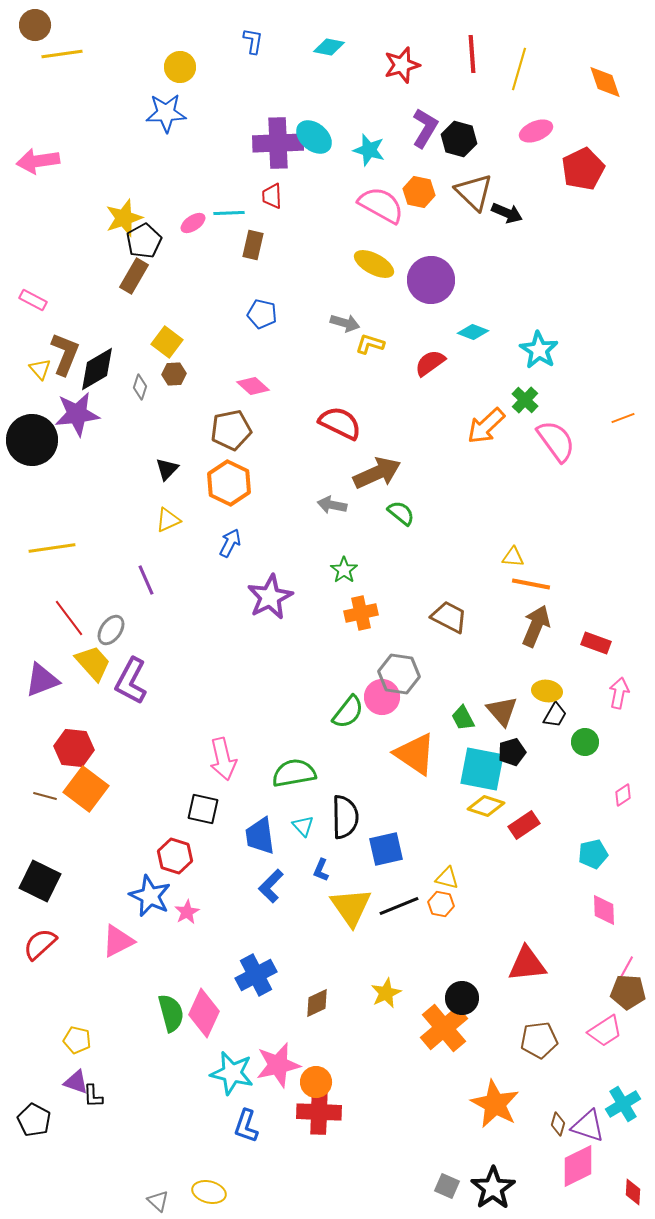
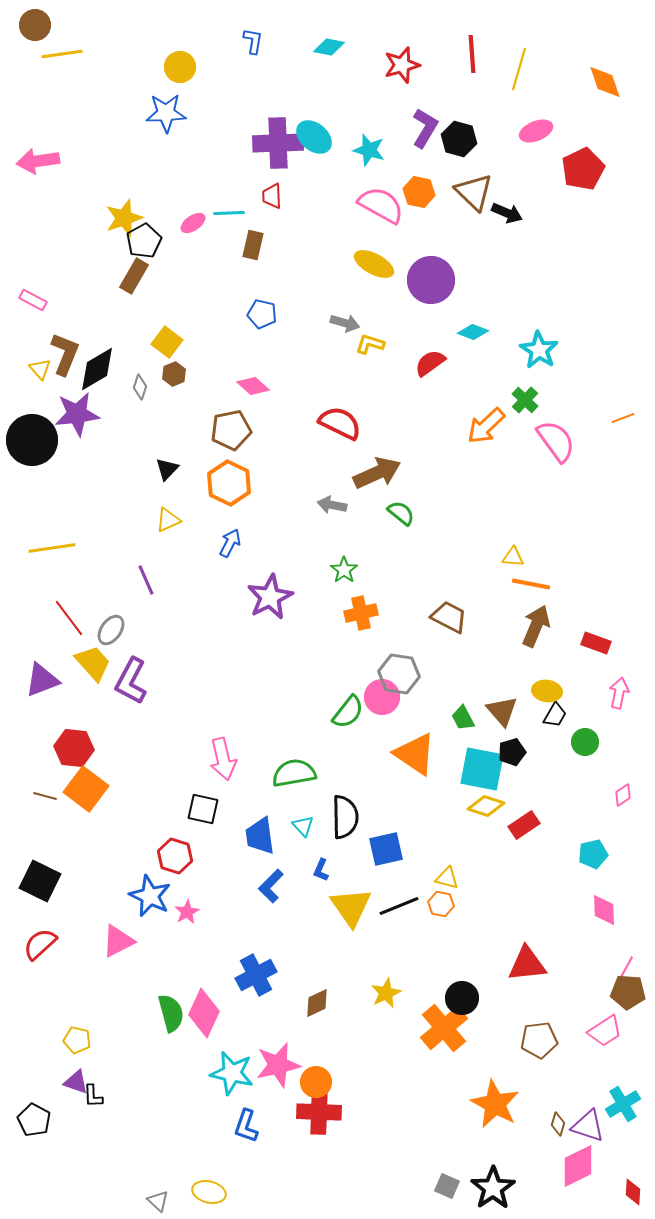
brown hexagon at (174, 374): rotated 20 degrees counterclockwise
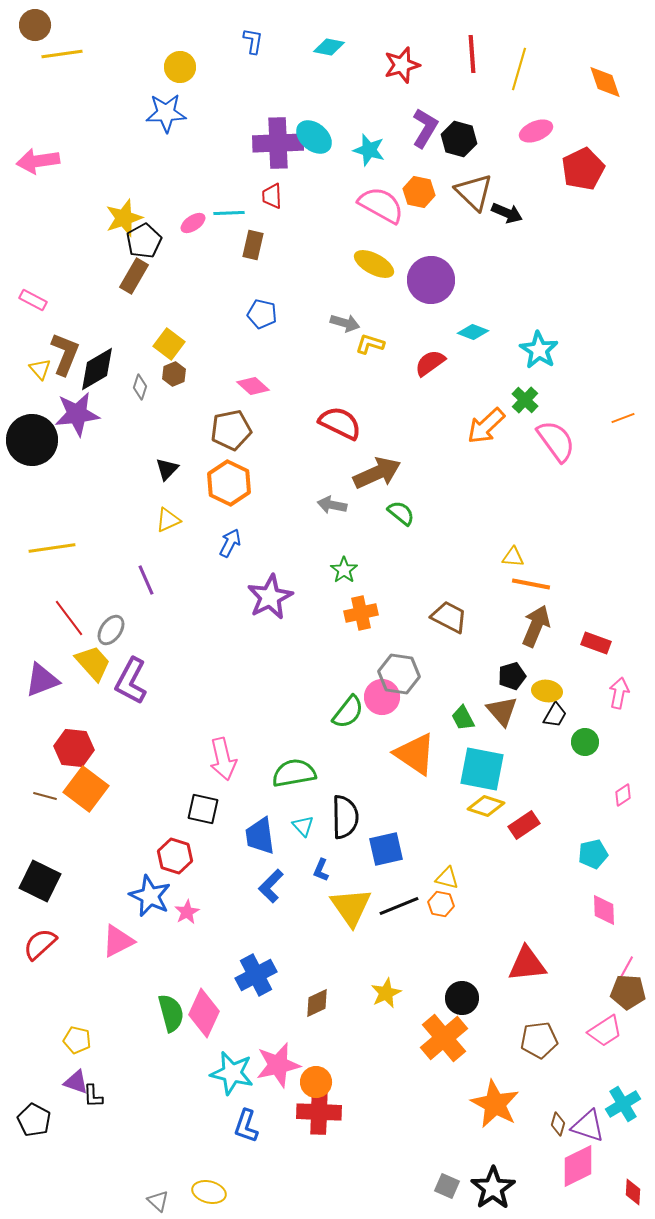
yellow square at (167, 342): moved 2 px right, 2 px down
black pentagon at (512, 752): moved 76 px up
orange cross at (444, 1028): moved 10 px down
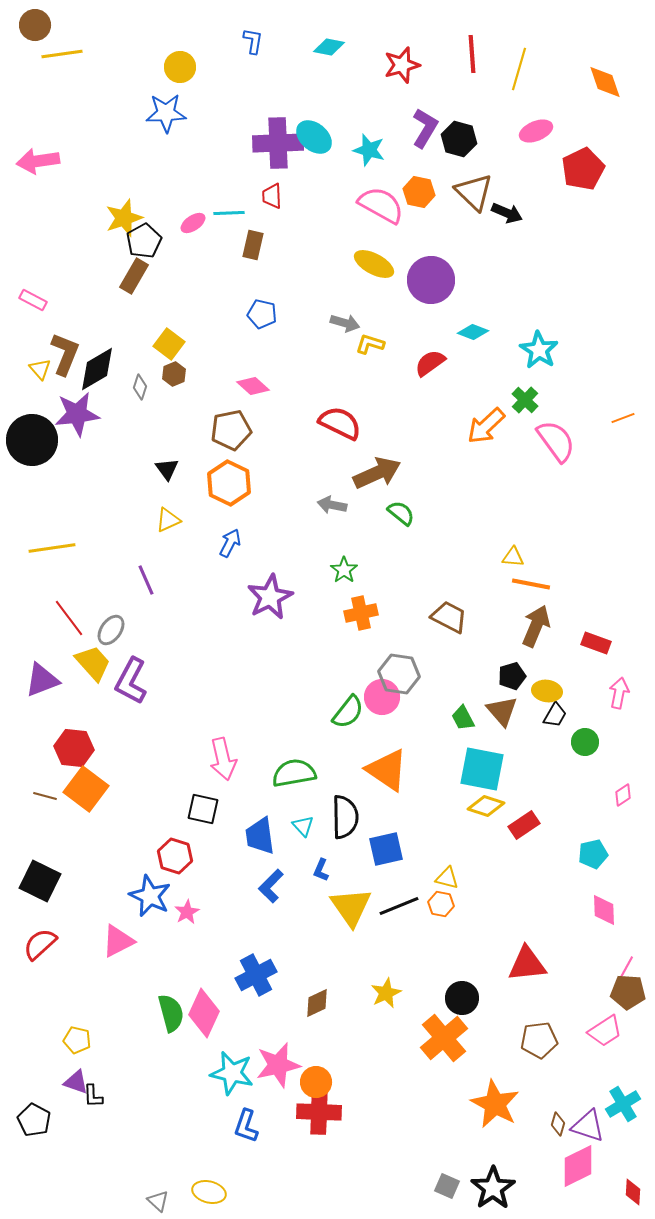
black triangle at (167, 469): rotated 20 degrees counterclockwise
orange triangle at (415, 754): moved 28 px left, 16 px down
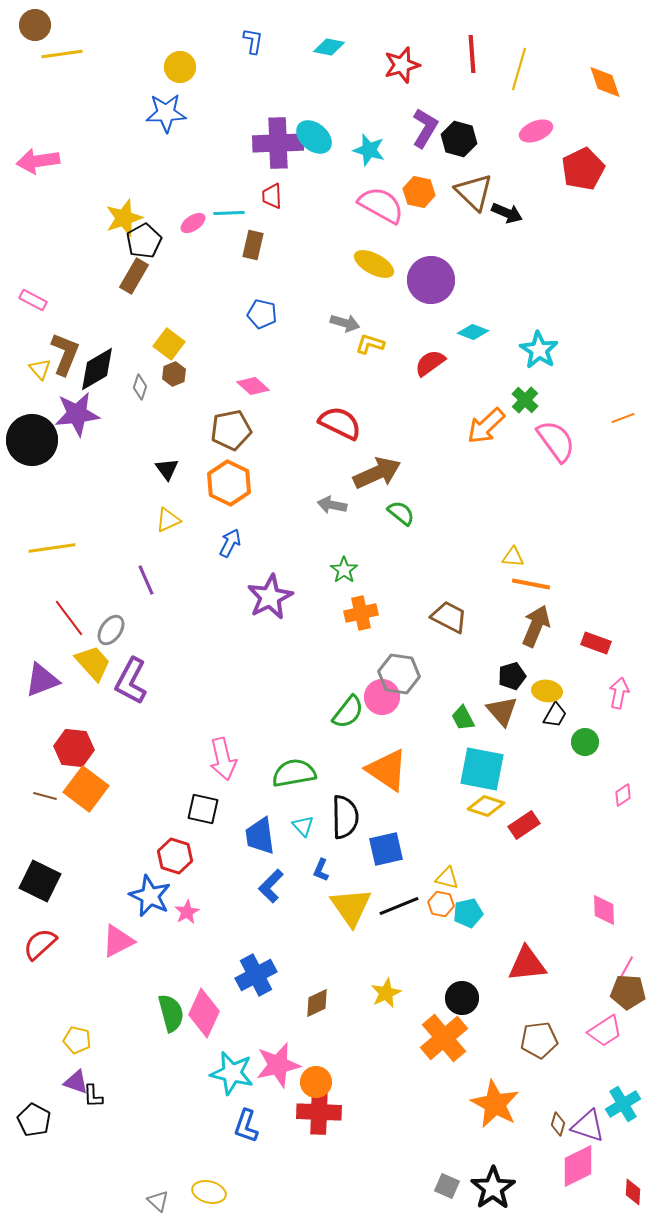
cyan pentagon at (593, 854): moved 125 px left, 59 px down
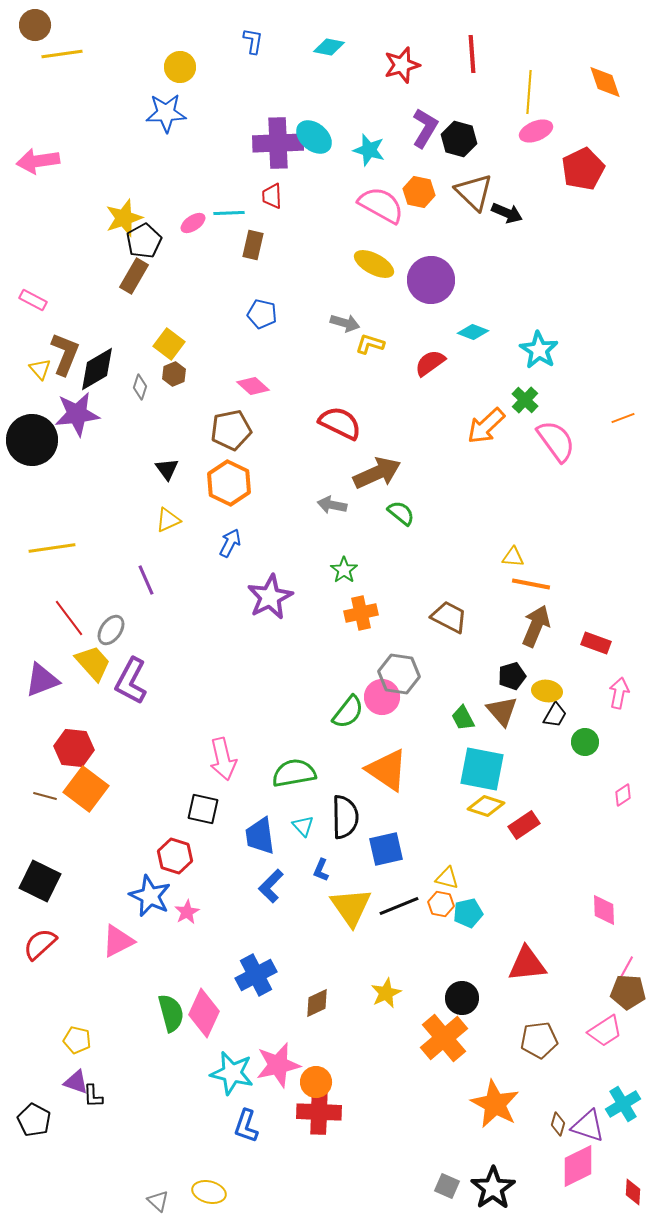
yellow line at (519, 69): moved 10 px right, 23 px down; rotated 12 degrees counterclockwise
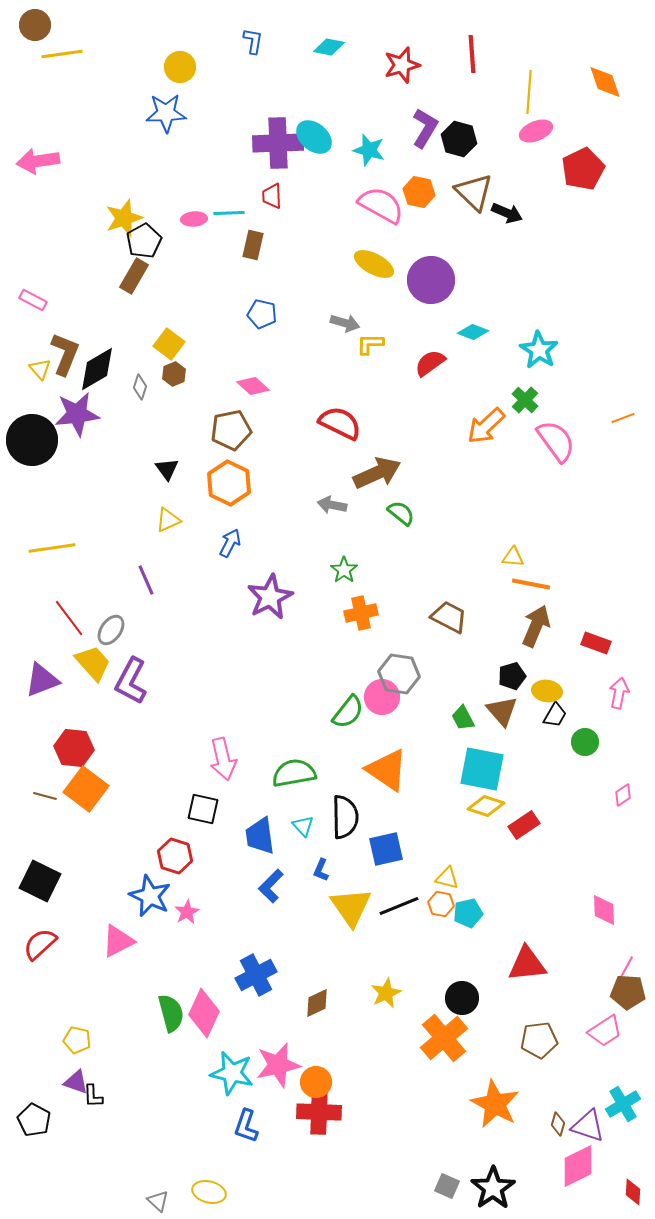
pink ellipse at (193, 223): moved 1 px right, 4 px up; rotated 30 degrees clockwise
yellow L-shape at (370, 344): rotated 16 degrees counterclockwise
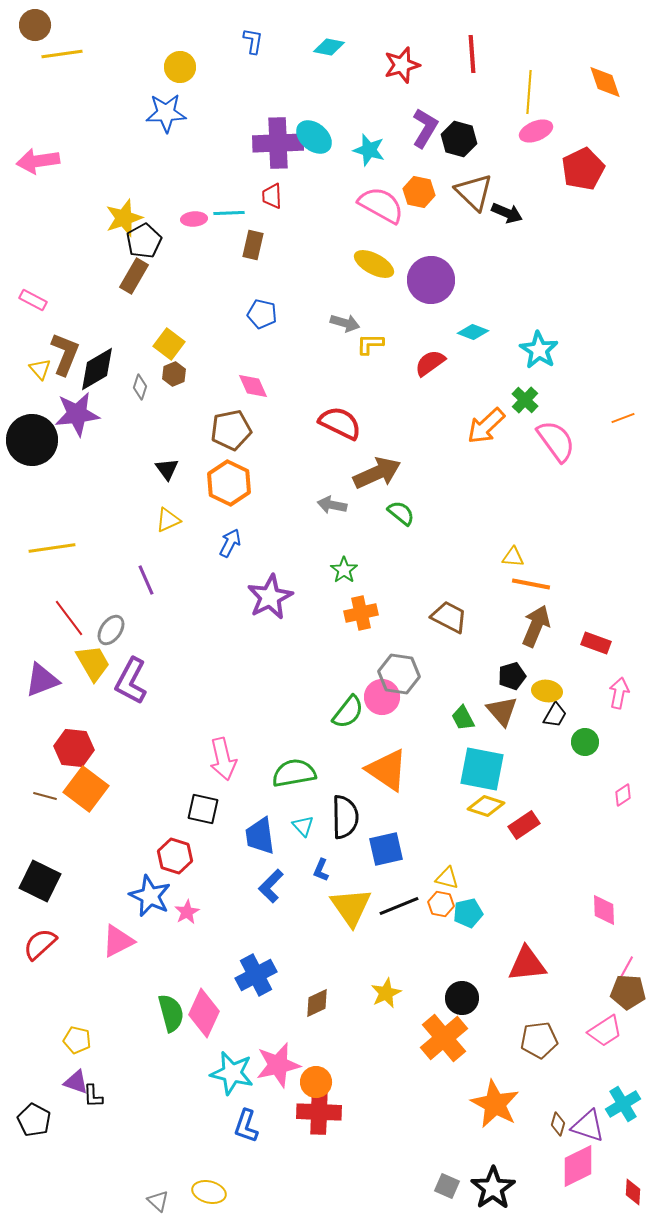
pink diamond at (253, 386): rotated 24 degrees clockwise
yellow trapezoid at (93, 663): rotated 12 degrees clockwise
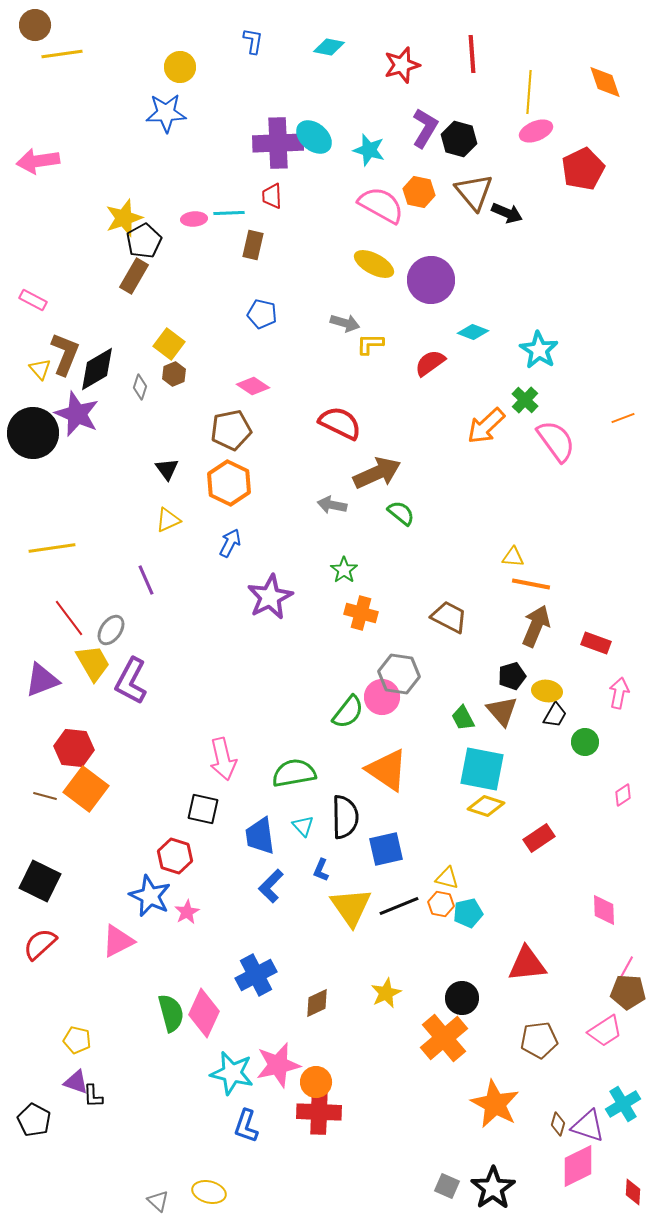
brown triangle at (474, 192): rotated 6 degrees clockwise
pink diamond at (253, 386): rotated 32 degrees counterclockwise
purple star at (77, 414): rotated 30 degrees clockwise
black circle at (32, 440): moved 1 px right, 7 px up
orange cross at (361, 613): rotated 28 degrees clockwise
red rectangle at (524, 825): moved 15 px right, 13 px down
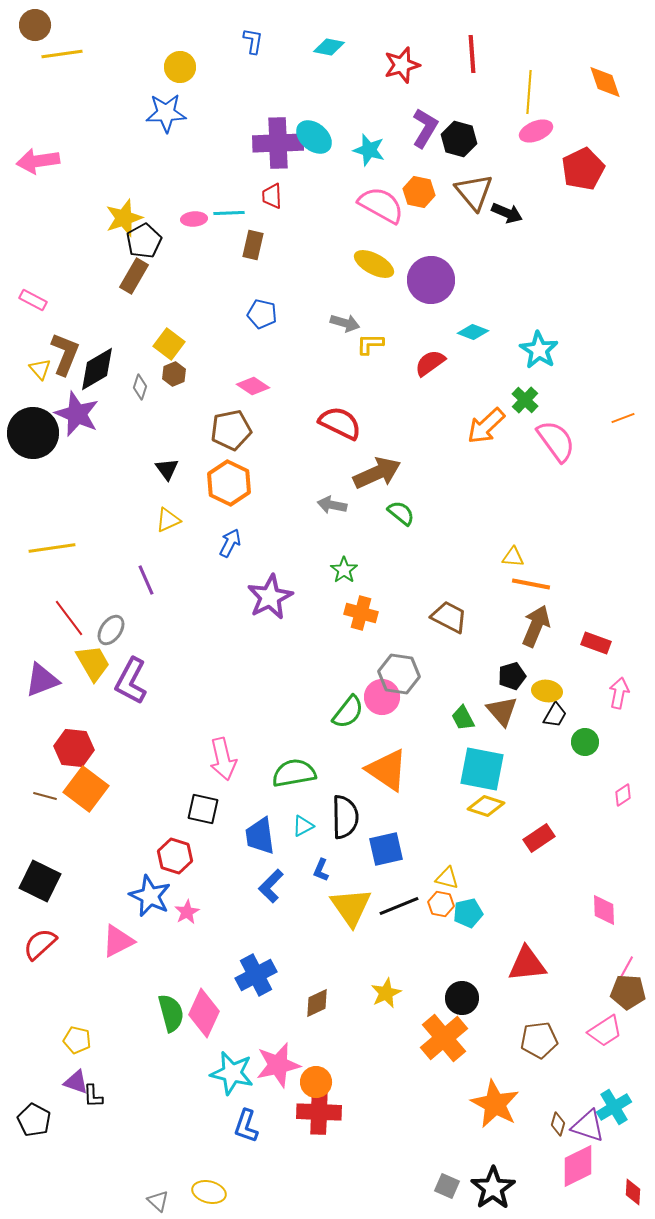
cyan triangle at (303, 826): rotated 45 degrees clockwise
cyan cross at (623, 1104): moved 9 px left, 3 px down
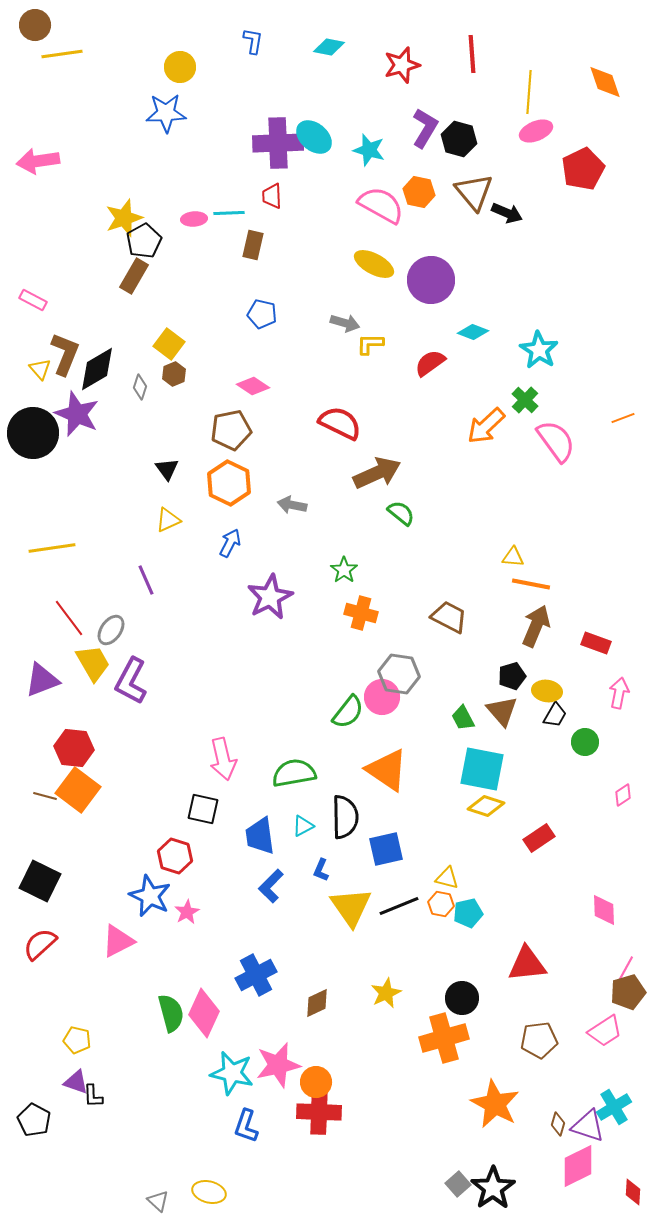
gray arrow at (332, 505): moved 40 px left
orange square at (86, 789): moved 8 px left, 1 px down
brown pentagon at (628, 992): rotated 20 degrees counterclockwise
orange cross at (444, 1038): rotated 24 degrees clockwise
gray square at (447, 1186): moved 11 px right, 2 px up; rotated 25 degrees clockwise
